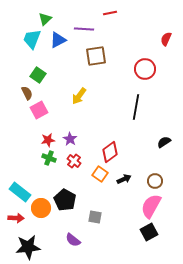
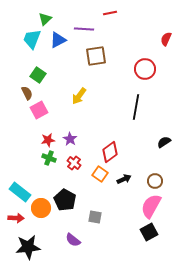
red cross: moved 2 px down
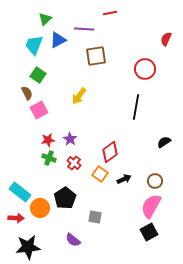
cyan trapezoid: moved 2 px right, 6 px down
black pentagon: moved 2 px up; rotated 10 degrees clockwise
orange circle: moved 1 px left
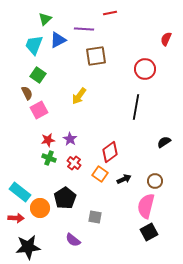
pink semicircle: moved 5 px left; rotated 15 degrees counterclockwise
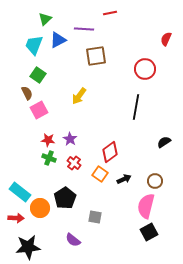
red star: rotated 16 degrees clockwise
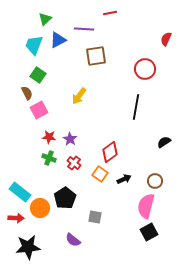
red star: moved 1 px right, 3 px up
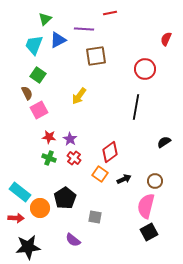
red cross: moved 5 px up
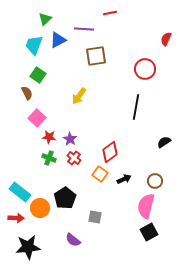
pink square: moved 2 px left, 8 px down; rotated 18 degrees counterclockwise
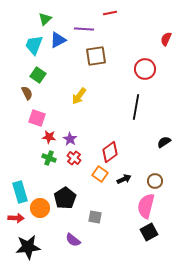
pink square: rotated 24 degrees counterclockwise
cyan rectangle: rotated 35 degrees clockwise
